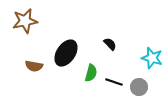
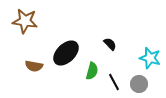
brown star: rotated 20 degrees clockwise
black ellipse: rotated 12 degrees clockwise
cyan star: moved 2 px left
green semicircle: moved 1 px right, 2 px up
black line: rotated 42 degrees clockwise
gray circle: moved 3 px up
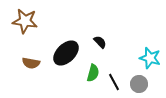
black semicircle: moved 10 px left, 2 px up
brown semicircle: moved 3 px left, 3 px up
green semicircle: moved 1 px right, 2 px down
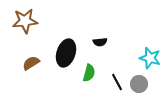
brown star: rotated 15 degrees counterclockwise
black semicircle: rotated 128 degrees clockwise
black ellipse: rotated 28 degrees counterclockwise
brown semicircle: rotated 138 degrees clockwise
green semicircle: moved 4 px left
black line: moved 3 px right
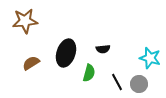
black semicircle: moved 3 px right, 7 px down
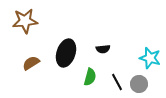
green semicircle: moved 1 px right, 4 px down
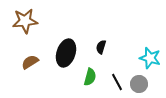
black semicircle: moved 2 px left, 2 px up; rotated 112 degrees clockwise
brown semicircle: moved 1 px left, 1 px up
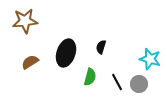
cyan star: moved 1 px down
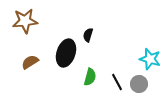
black semicircle: moved 13 px left, 12 px up
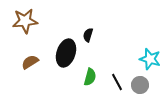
gray circle: moved 1 px right, 1 px down
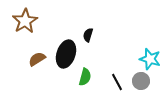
brown star: rotated 25 degrees counterclockwise
black ellipse: moved 1 px down
brown semicircle: moved 7 px right, 3 px up
green semicircle: moved 5 px left
gray circle: moved 1 px right, 4 px up
